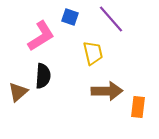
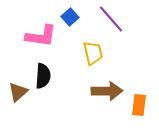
blue square: rotated 30 degrees clockwise
pink L-shape: rotated 40 degrees clockwise
orange rectangle: moved 1 px right, 2 px up
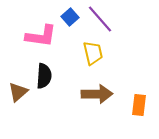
purple line: moved 11 px left
black semicircle: moved 1 px right
brown arrow: moved 10 px left, 3 px down
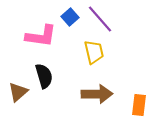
yellow trapezoid: moved 1 px right, 1 px up
black semicircle: rotated 20 degrees counterclockwise
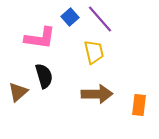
pink L-shape: moved 1 px left, 2 px down
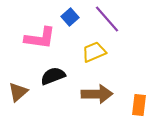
purple line: moved 7 px right
yellow trapezoid: rotated 100 degrees counterclockwise
black semicircle: moved 9 px right; rotated 95 degrees counterclockwise
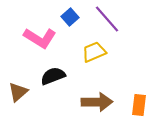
pink L-shape: rotated 24 degrees clockwise
brown arrow: moved 8 px down
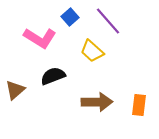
purple line: moved 1 px right, 2 px down
yellow trapezoid: moved 2 px left, 1 px up; rotated 115 degrees counterclockwise
brown triangle: moved 3 px left, 2 px up
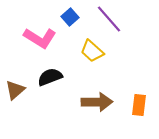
purple line: moved 1 px right, 2 px up
black semicircle: moved 3 px left, 1 px down
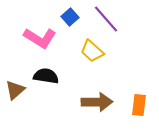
purple line: moved 3 px left
black semicircle: moved 4 px left, 1 px up; rotated 30 degrees clockwise
